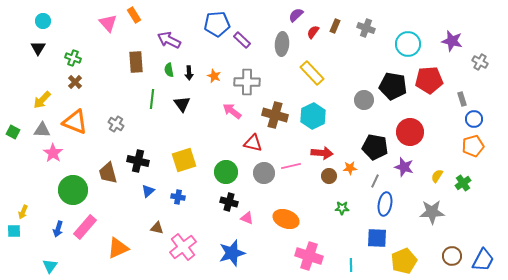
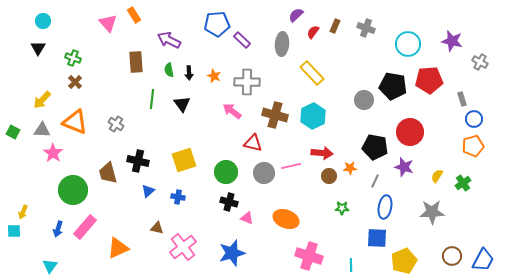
blue ellipse at (385, 204): moved 3 px down
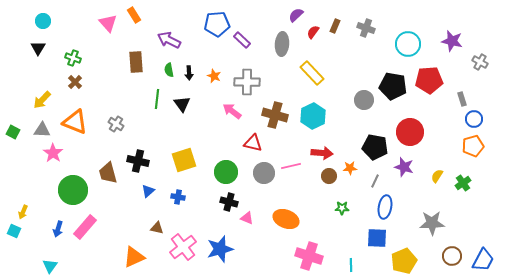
green line at (152, 99): moved 5 px right
gray star at (432, 212): moved 11 px down
cyan square at (14, 231): rotated 24 degrees clockwise
orange triangle at (118, 248): moved 16 px right, 9 px down
blue star at (232, 253): moved 12 px left, 4 px up
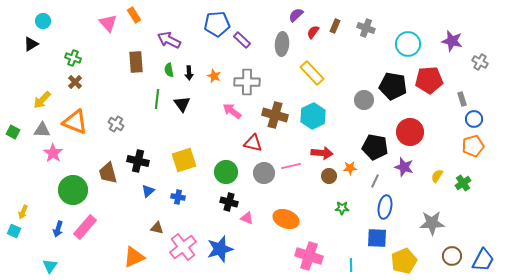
black triangle at (38, 48): moved 7 px left, 4 px up; rotated 28 degrees clockwise
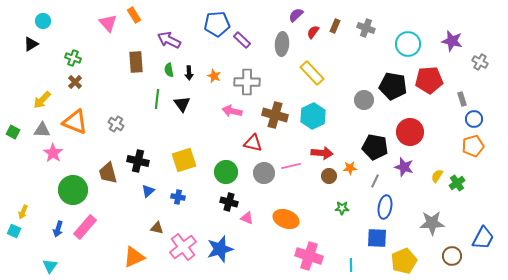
pink arrow at (232, 111): rotated 24 degrees counterclockwise
green cross at (463, 183): moved 6 px left
blue trapezoid at (483, 260): moved 22 px up
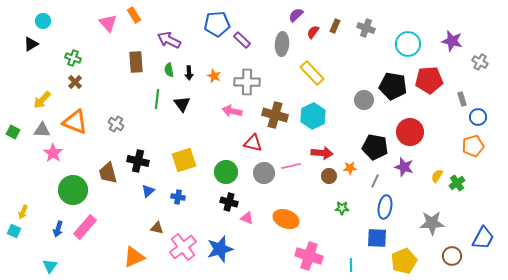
blue circle at (474, 119): moved 4 px right, 2 px up
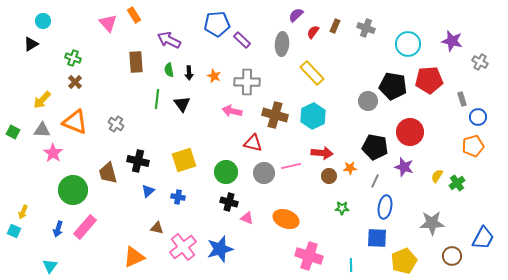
gray circle at (364, 100): moved 4 px right, 1 px down
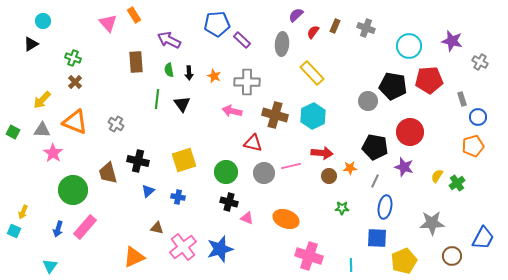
cyan circle at (408, 44): moved 1 px right, 2 px down
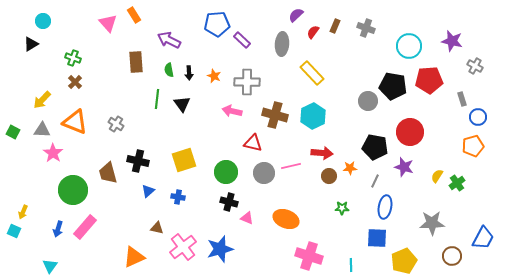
gray cross at (480, 62): moved 5 px left, 4 px down
